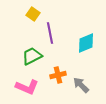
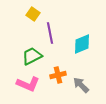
cyan diamond: moved 4 px left, 1 px down
pink L-shape: moved 1 px right, 3 px up
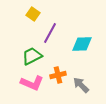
purple line: rotated 40 degrees clockwise
cyan diamond: rotated 20 degrees clockwise
pink L-shape: moved 4 px right, 1 px up
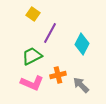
cyan diamond: rotated 60 degrees counterclockwise
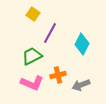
gray arrow: rotated 66 degrees counterclockwise
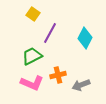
cyan diamond: moved 3 px right, 6 px up
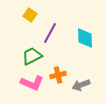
yellow square: moved 3 px left, 1 px down
cyan diamond: rotated 30 degrees counterclockwise
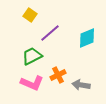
purple line: rotated 20 degrees clockwise
cyan diamond: moved 2 px right; rotated 70 degrees clockwise
orange cross: rotated 14 degrees counterclockwise
gray arrow: rotated 30 degrees clockwise
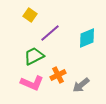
green trapezoid: moved 2 px right
gray arrow: rotated 48 degrees counterclockwise
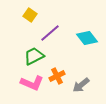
cyan diamond: rotated 75 degrees clockwise
orange cross: moved 1 px left, 1 px down
